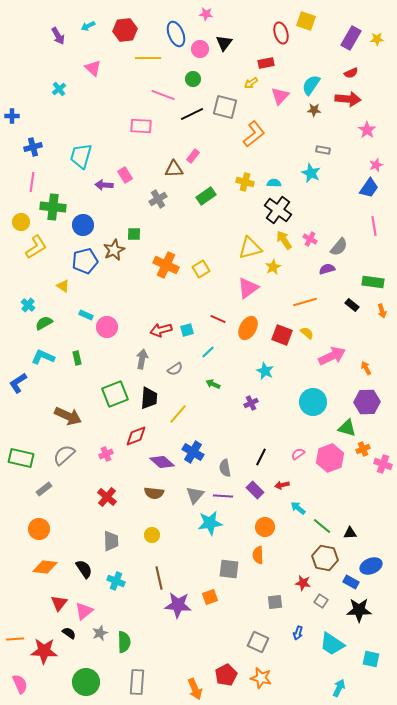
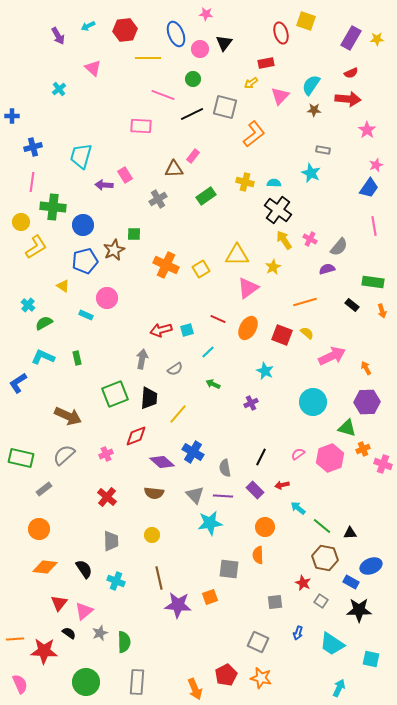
yellow triangle at (250, 248): moved 13 px left, 7 px down; rotated 15 degrees clockwise
pink circle at (107, 327): moved 29 px up
gray triangle at (195, 495): rotated 24 degrees counterclockwise
red star at (303, 583): rotated 14 degrees clockwise
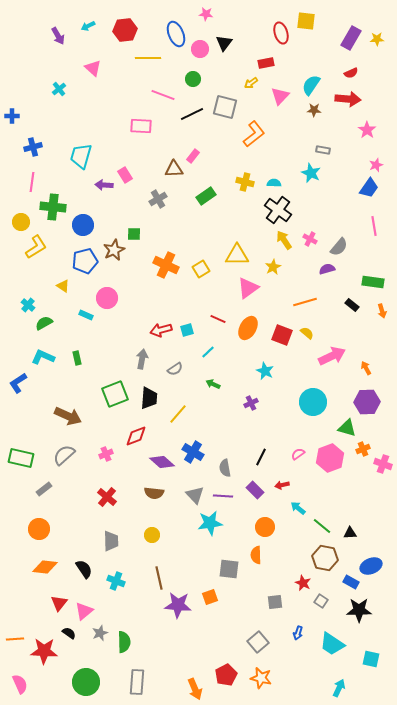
yellow square at (306, 21): rotated 12 degrees counterclockwise
orange semicircle at (258, 555): moved 2 px left
gray square at (258, 642): rotated 25 degrees clockwise
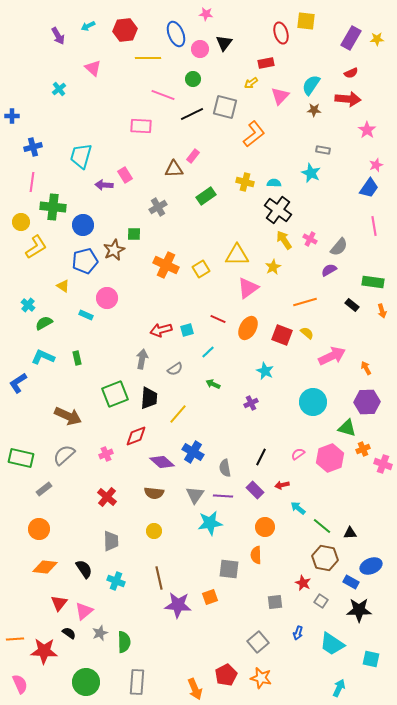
gray cross at (158, 199): moved 8 px down
purple semicircle at (327, 269): moved 2 px right, 1 px down; rotated 14 degrees counterclockwise
gray triangle at (195, 495): rotated 18 degrees clockwise
yellow circle at (152, 535): moved 2 px right, 4 px up
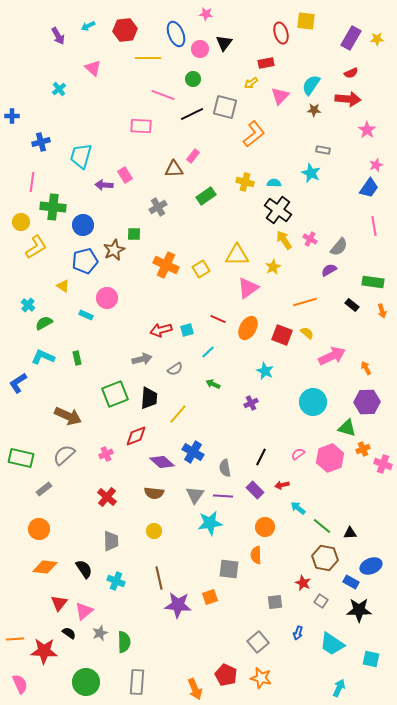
blue cross at (33, 147): moved 8 px right, 5 px up
gray arrow at (142, 359): rotated 66 degrees clockwise
red pentagon at (226, 675): rotated 20 degrees counterclockwise
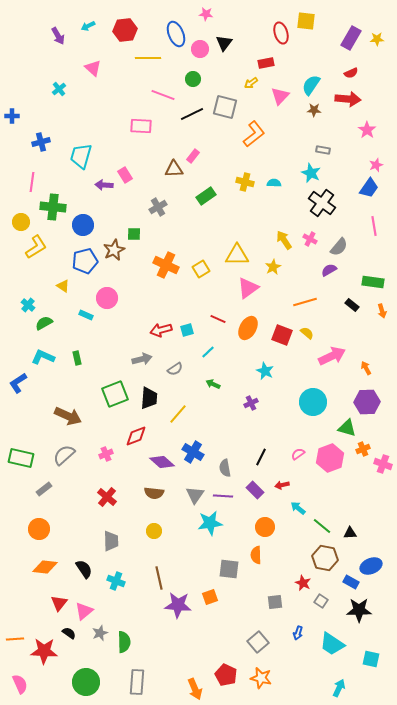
black cross at (278, 210): moved 44 px right, 7 px up
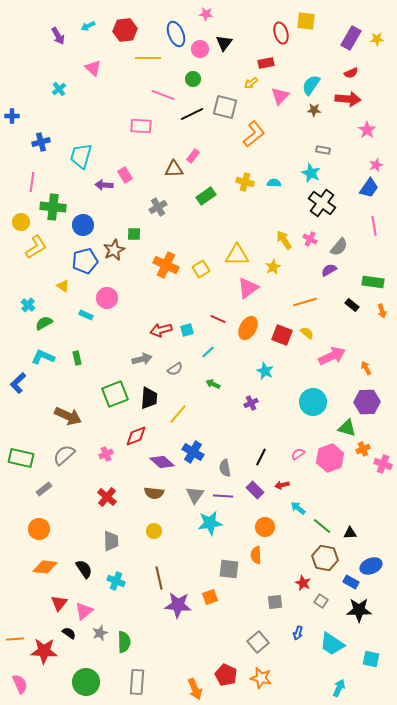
blue L-shape at (18, 383): rotated 10 degrees counterclockwise
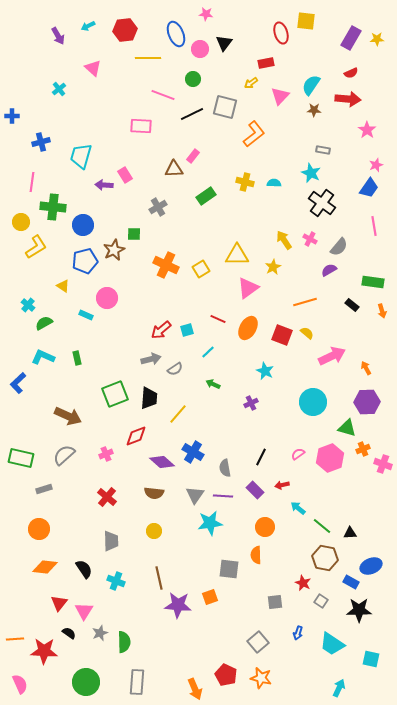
red arrow at (161, 330): rotated 25 degrees counterclockwise
gray arrow at (142, 359): moved 9 px right
gray rectangle at (44, 489): rotated 21 degrees clockwise
pink triangle at (84, 611): rotated 18 degrees counterclockwise
